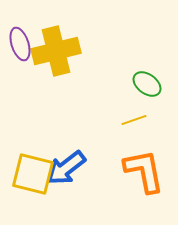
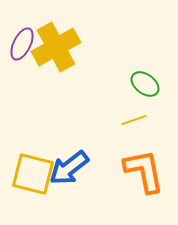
purple ellipse: moved 2 px right; rotated 44 degrees clockwise
yellow cross: moved 4 px up; rotated 15 degrees counterclockwise
green ellipse: moved 2 px left
blue arrow: moved 3 px right
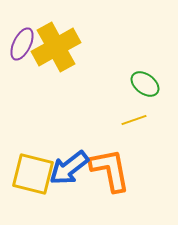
orange L-shape: moved 34 px left, 1 px up
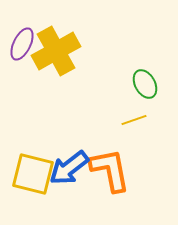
yellow cross: moved 4 px down
green ellipse: rotated 24 degrees clockwise
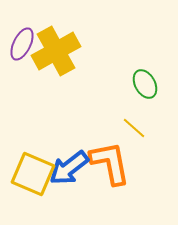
yellow line: moved 8 px down; rotated 60 degrees clockwise
orange L-shape: moved 7 px up
yellow square: rotated 9 degrees clockwise
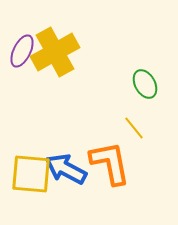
purple ellipse: moved 7 px down
yellow cross: moved 1 px left, 1 px down
yellow line: rotated 10 degrees clockwise
blue arrow: moved 3 px left, 1 px down; rotated 66 degrees clockwise
yellow square: moved 2 px left; rotated 18 degrees counterclockwise
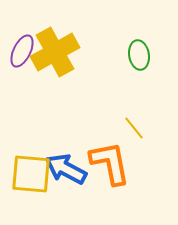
green ellipse: moved 6 px left, 29 px up; rotated 20 degrees clockwise
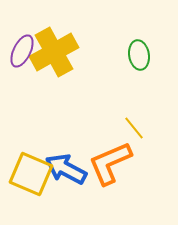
yellow cross: moved 1 px left
orange L-shape: rotated 102 degrees counterclockwise
yellow square: rotated 18 degrees clockwise
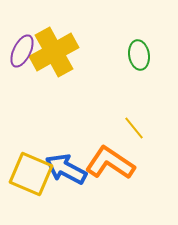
orange L-shape: rotated 57 degrees clockwise
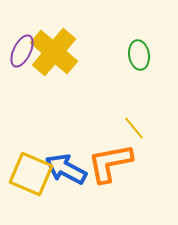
yellow cross: rotated 21 degrees counterclockwise
orange L-shape: rotated 45 degrees counterclockwise
